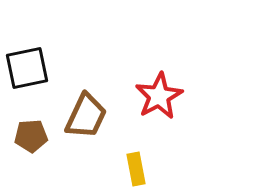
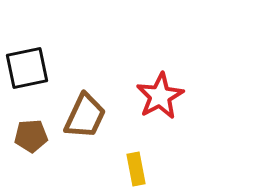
red star: moved 1 px right
brown trapezoid: moved 1 px left
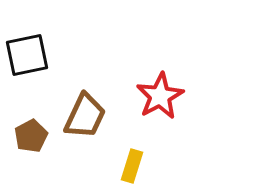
black square: moved 13 px up
brown pentagon: rotated 24 degrees counterclockwise
yellow rectangle: moved 4 px left, 3 px up; rotated 28 degrees clockwise
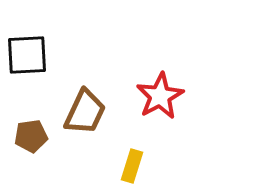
black square: rotated 9 degrees clockwise
brown trapezoid: moved 4 px up
brown pentagon: rotated 20 degrees clockwise
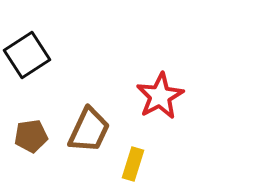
black square: rotated 30 degrees counterclockwise
brown trapezoid: moved 4 px right, 18 px down
yellow rectangle: moved 1 px right, 2 px up
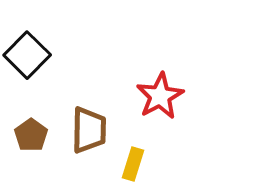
black square: rotated 12 degrees counterclockwise
brown trapezoid: rotated 24 degrees counterclockwise
brown pentagon: moved 1 px up; rotated 28 degrees counterclockwise
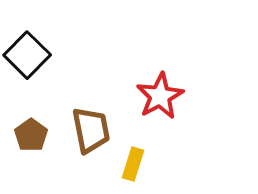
brown trapezoid: moved 2 px right; rotated 12 degrees counterclockwise
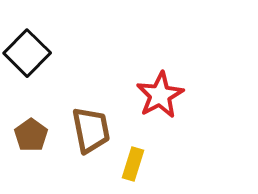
black square: moved 2 px up
red star: moved 1 px up
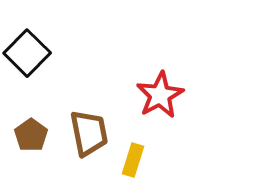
brown trapezoid: moved 2 px left, 3 px down
yellow rectangle: moved 4 px up
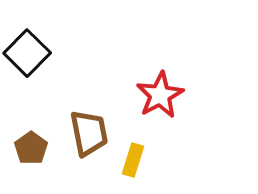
brown pentagon: moved 13 px down
